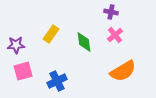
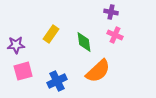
pink cross: rotated 28 degrees counterclockwise
orange semicircle: moved 25 px left; rotated 12 degrees counterclockwise
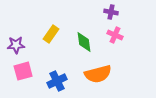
orange semicircle: moved 3 px down; rotated 28 degrees clockwise
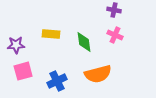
purple cross: moved 3 px right, 2 px up
yellow rectangle: rotated 60 degrees clockwise
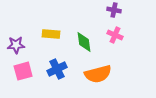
blue cross: moved 12 px up
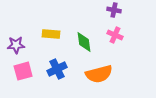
orange semicircle: moved 1 px right
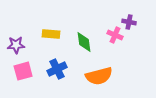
purple cross: moved 15 px right, 12 px down
orange semicircle: moved 2 px down
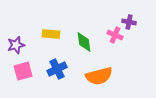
purple star: rotated 12 degrees counterclockwise
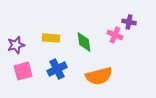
yellow rectangle: moved 4 px down
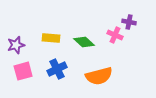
green diamond: rotated 40 degrees counterclockwise
